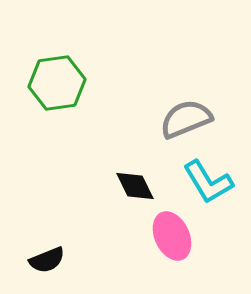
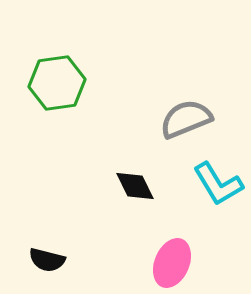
cyan L-shape: moved 10 px right, 2 px down
pink ellipse: moved 27 px down; rotated 48 degrees clockwise
black semicircle: rotated 36 degrees clockwise
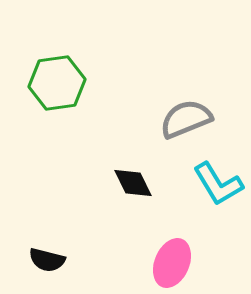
black diamond: moved 2 px left, 3 px up
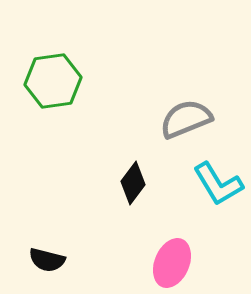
green hexagon: moved 4 px left, 2 px up
black diamond: rotated 63 degrees clockwise
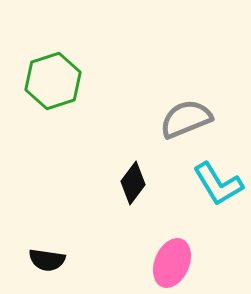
green hexagon: rotated 10 degrees counterclockwise
black semicircle: rotated 6 degrees counterclockwise
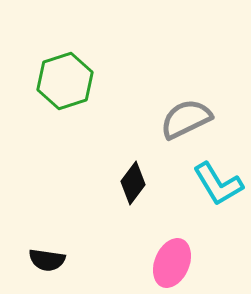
green hexagon: moved 12 px right
gray semicircle: rotated 4 degrees counterclockwise
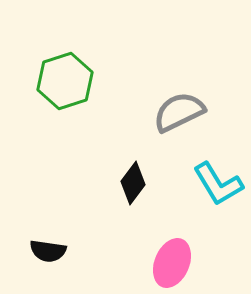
gray semicircle: moved 7 px left, 7 px up
black semicircle: moved 1 px right, 9 px up
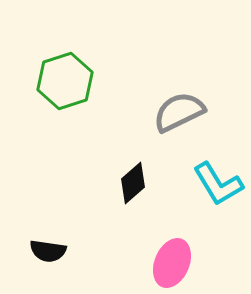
black diamond: rotated 12 degrees clockwise
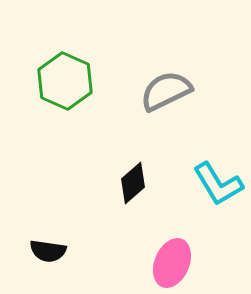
green hexagon: rotated 18 degrees counterclockwise
gray semicircle: moved 13 px left, 21 px up
